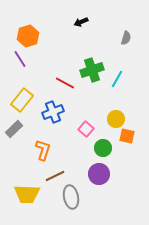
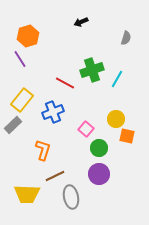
gray rectangle: moved 1 px left, 4 px up
green circle: moved 4 px left
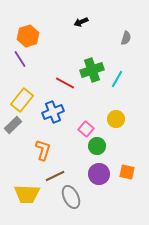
orange square: moved 36 px down
green circle: moved 2 px left, 2 px up
gray ellipse: rotated 15 degrees counterclockwise
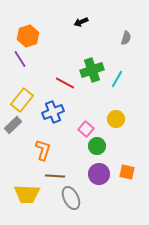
brown line: rotated 30 degrees clockwise
gray ellipse: moved 1 px down
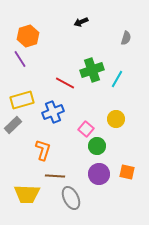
yellow rectangle: rotated 35 degrees clockwise
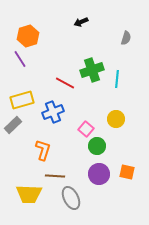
cyan line: rotated 24 degrees counterclockwise
yellow trapezoid: moved 2 px right
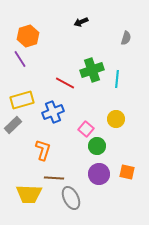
brown line: moved 1 px left, 2 px down
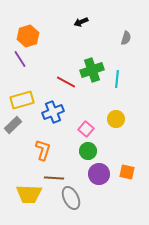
red line: moved 1 px right, 1 px up
green circle: moved 9 px left, 5 px down
